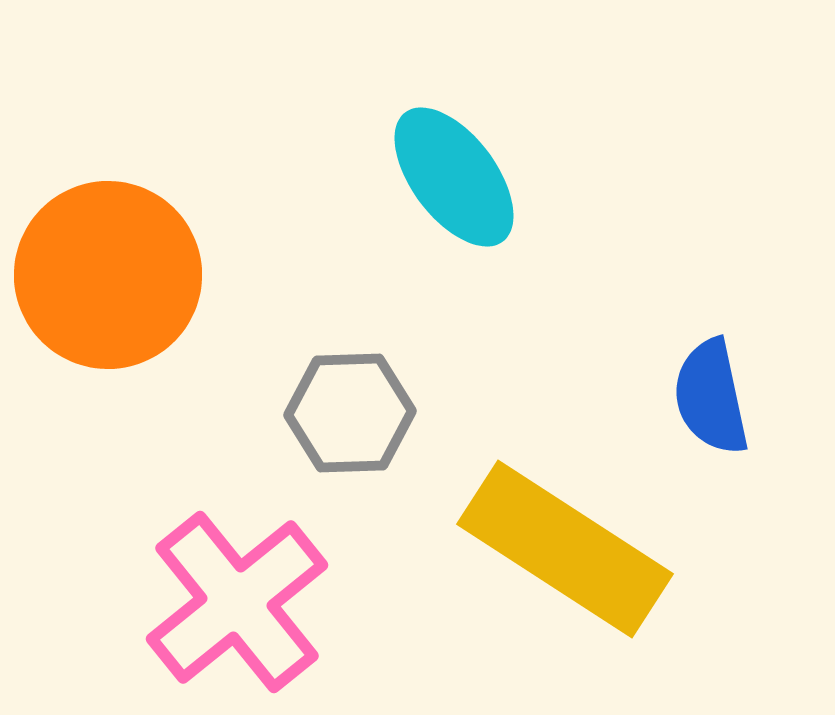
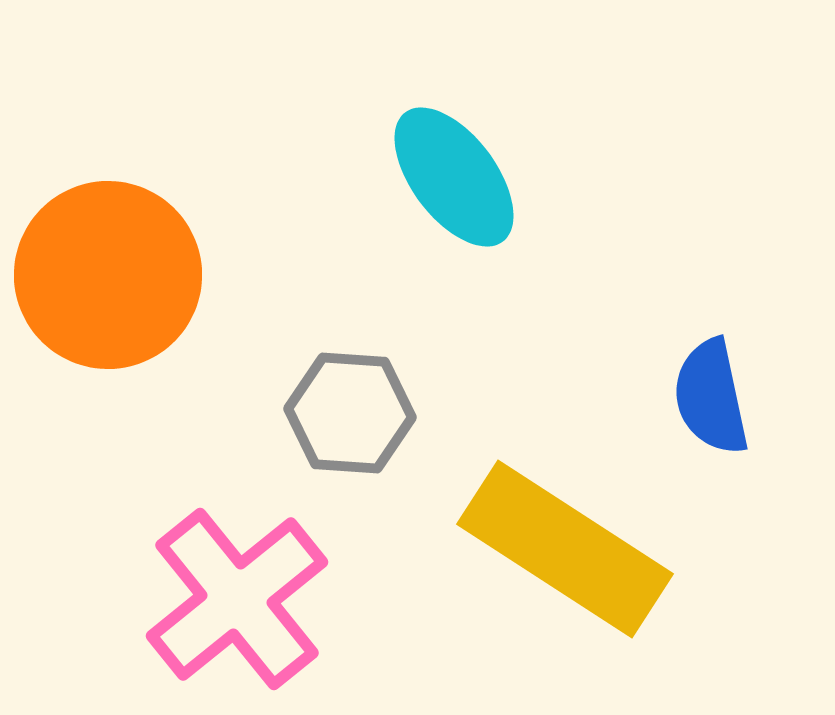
gray hexagon: rotated 6 degrees clockwise
pink cross: moved 3 px up
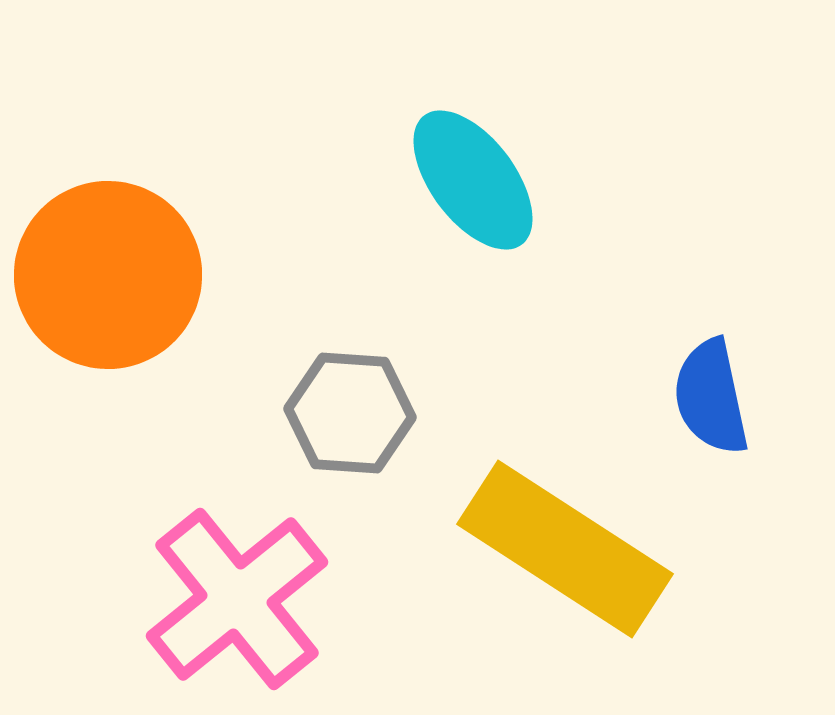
cyan ellipse: moved 19 px right, 3 px down
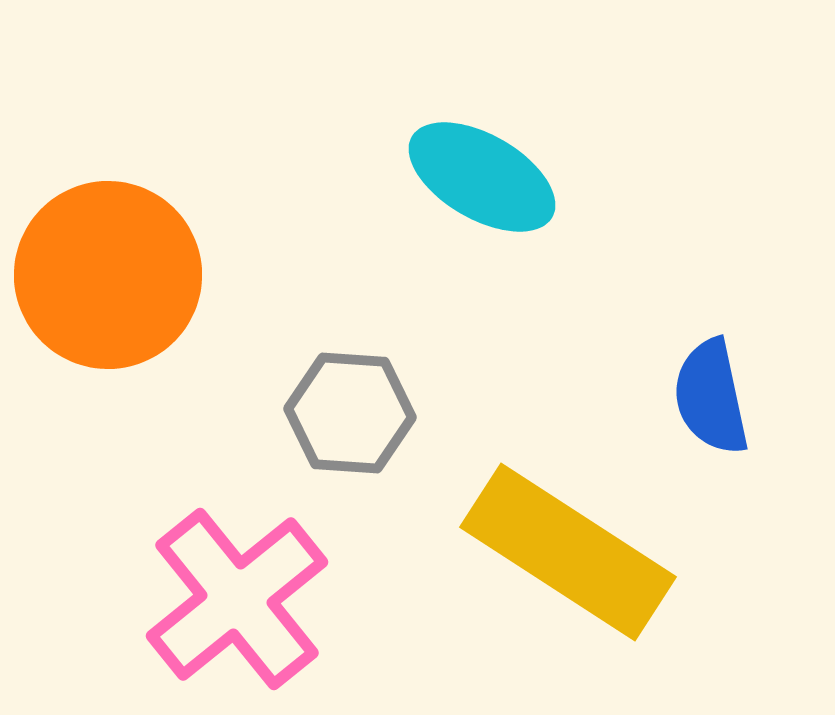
cyan ellipse: moved 9 px right, 3 px up; rotated 23 degrees counterclockwise
yellow rectangle: moved 3 px right, 3 px down
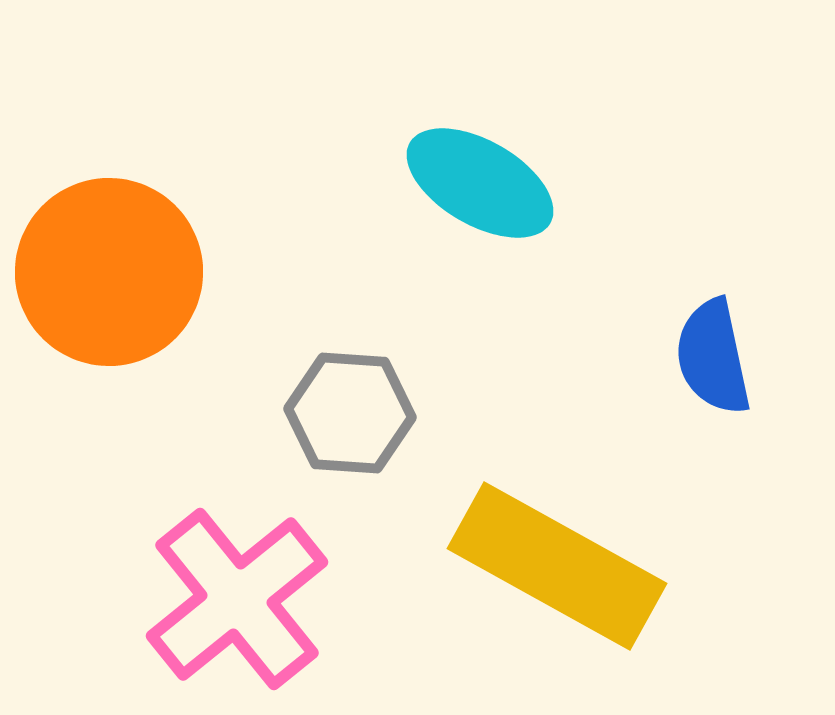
cyan ellipse: moved 2 px left, 6 px down
orange circle: moved 1 px right, 3 px up
blue semicircle: moved 2 px right, 40 px up
yellow rectangle: moved 11 px left, 14 px down; rotated 4 degrees counterclockwise
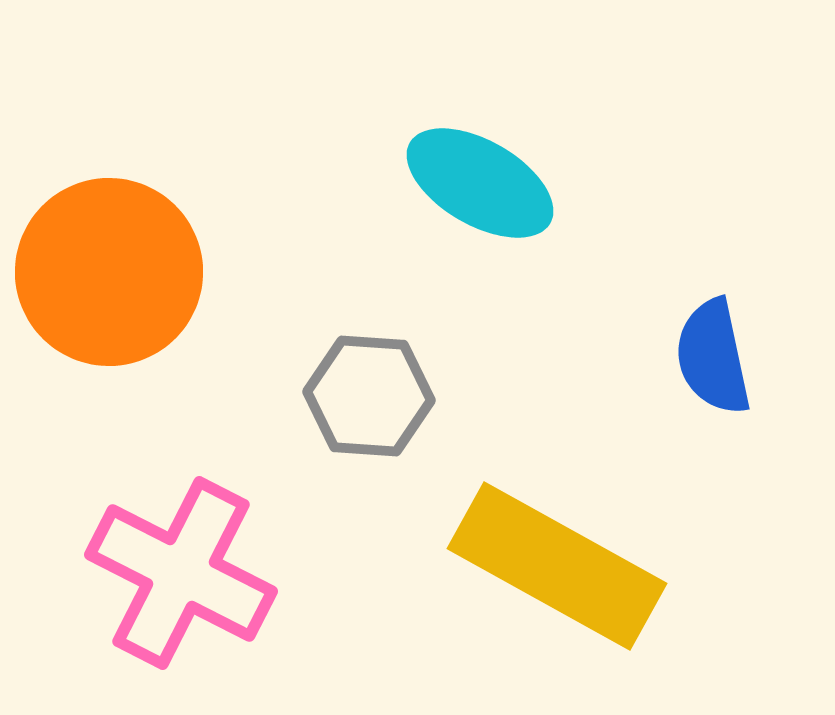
gray hexagon: moved 19 px right, 17 px up
pink cross: moved 56 px left, 26 px up; rotated 24 degrees counterclockwise
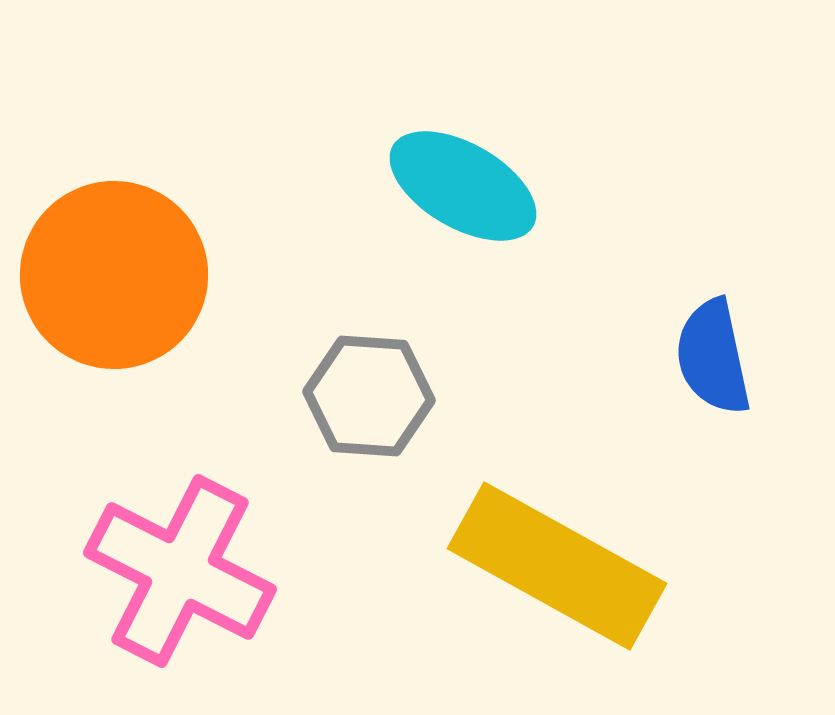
cyan ellipse: moved 17 px left, 3 px down
orange circle: moved 5 px right, 3 px down
pink cross: moved 1 px left, 2 px up
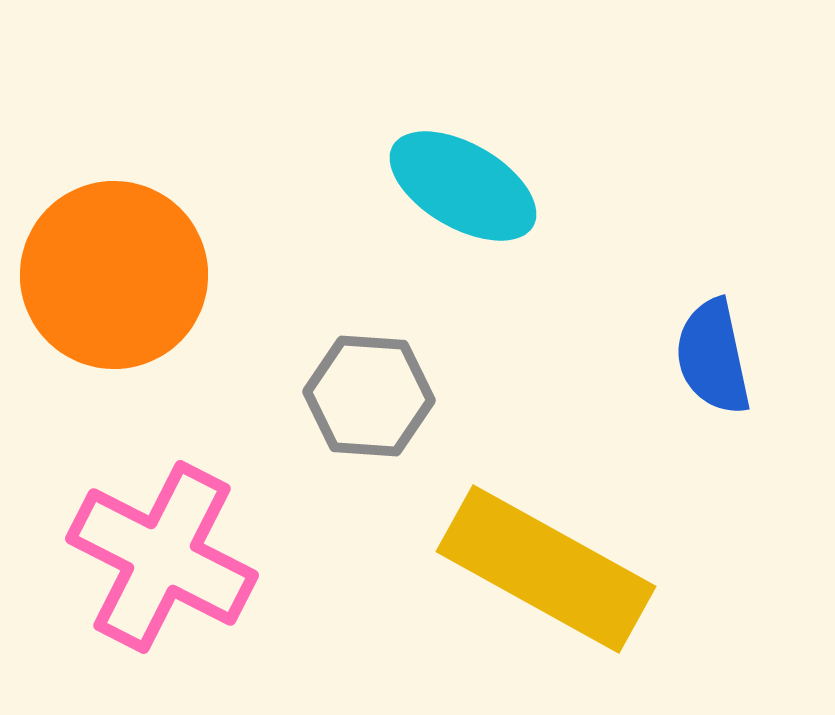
yellow rectangle: moved 11 px left, 3 px down
pink cross: moved 18 px left, 14 px up
